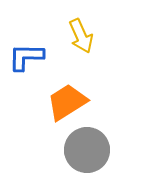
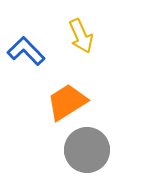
blue L-shape: moved 6 px up; rotated 45 degrees clockwise
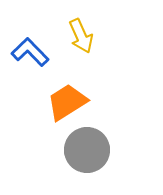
blue L-shape: moved 4 px right, 1 px down
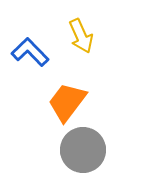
orange trapezoid: rotated 21 degrees counterclockwise
gray circle: moved 4 px left
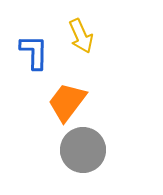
blue L-shape: moved 4 px right; rotated 45 degrees clockwise
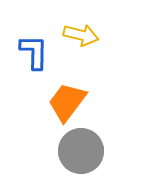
yellow arrow: moved 1 px up; rotated 52 degrees counterclockwise
gray circle: moved 2 px left, 1 px down
